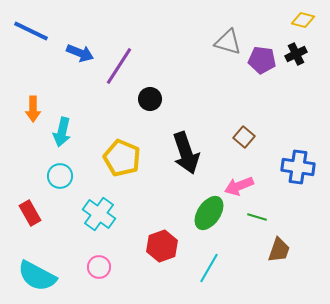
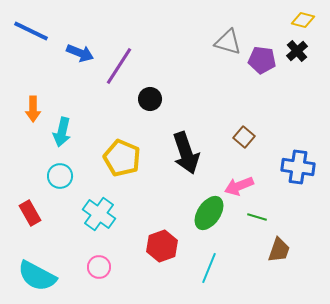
black cross: moved 1 px right, 3 px up; rotated 15 degrees counterclockwise
cyan line: rotated 8 degrees counterclockwise
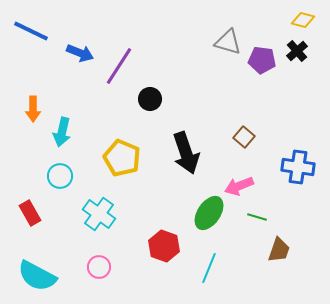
red hexagon: moved 2 px right; rotated 20 degrees counterclockwise
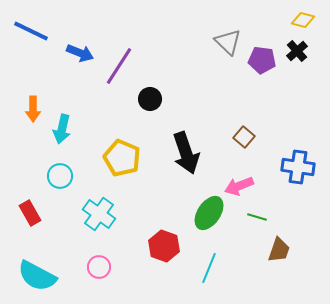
gray triangle: rotated 28 degrees clockwise
cyan arrow: moved 3 px up
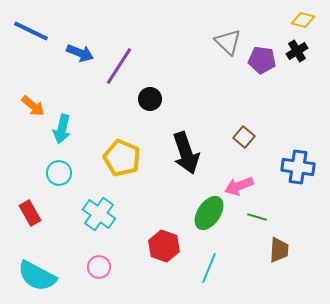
black cross: rotated 10 degrees clockwise
orange arrow: moved 3 px up; rotated 50 degrees counterclockwise
cyan circle: moved 1 px left, 3 px up
brown trapezoid: rotated 16 degrees counterclockwise
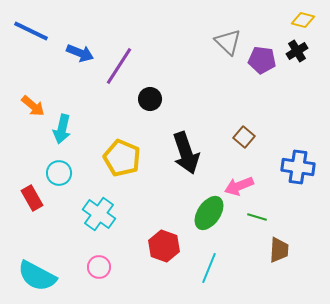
red rectangle: moved 2 px right, 15 px up
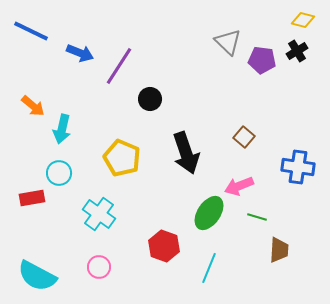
red rectangle: rotated 70 degrees counterclockwise
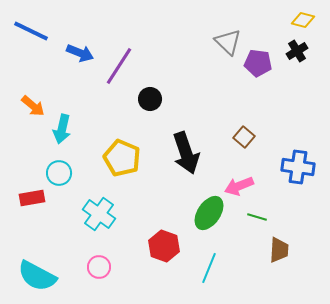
purple pentagon: moved 4 px left, 3 px down
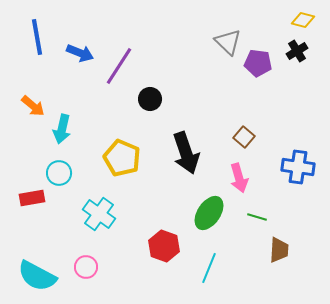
blue line: moved 6 px right, 6 px down; rotated 54 degrees clockwise
pink arrow: moved 8 px up; rotated 84 degrees counterclockwise
pink circle: moved 13 px left
